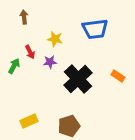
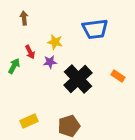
brown arrow: moved 1 px down
yellow star: moved 3 px down
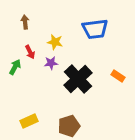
brown arrow: moved 1 px right, 4 px down
purple star: moved 1 px right, 1 px down
green arrow: moved 1 px right, 1 px down
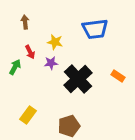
yellow rectangle: moved 1 px left, 6 px up; rotated 30 degrees counterclockwise
